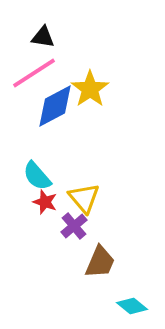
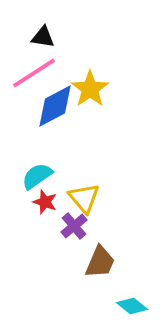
cyan semicircle: rotated 96 degrees clockwise
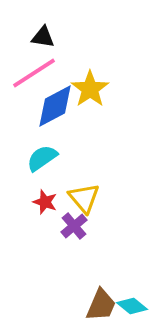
cyan semicircle: moved 5 px right, 18 px up
brown trapezoid: moved 1 px right, 43 px down
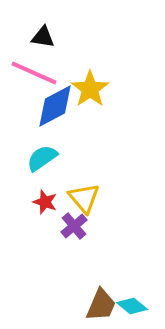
pink line: rotated 57 degrees clockwise
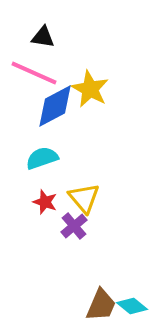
yellow star: rotated 9 degrees counterclockwise
cyan semicircle: rotated 16 degrees clockwise
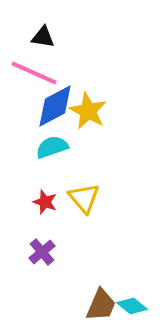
yellow star: moved 2 px left, 22 px down
cyan semicircle: moved 10 px right, 11 px up
purple cross: moved 32 px left, 26 px down
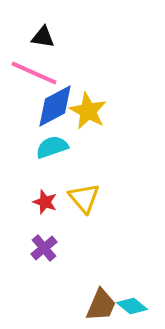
purple cross: moved 2 px right, 4 px up
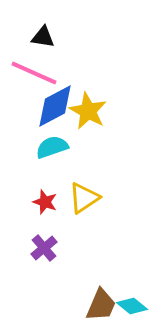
yellow triangle: rotated 36 degrees clockwise
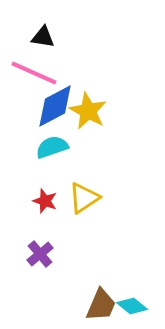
red star: moved 1 px up
purple cross: moved 4 px left, 6 px down
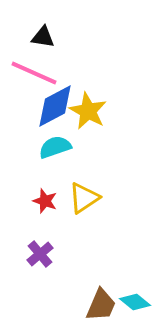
cyan semicircle: moved 3 px right
cyan diamond: moved 3 px right, 4 px up
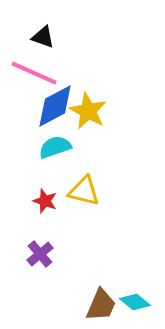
black triangle: rotated 10 degrees clockwise
yellow triangle: moved 7 px up; rotated 48 degrees clockwise
